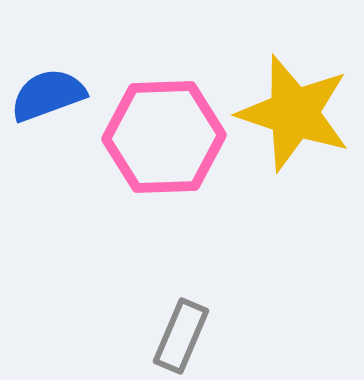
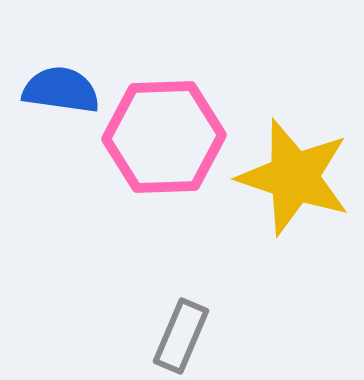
blue semicircle: moved 13 px right, 5 px up; rotated 28 degrees clockwise
yellow star: moved 64 px down
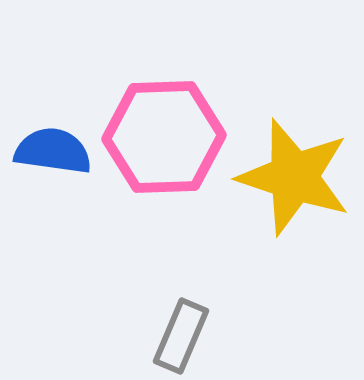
blue semicircle: moved 8 px left, 61 px down
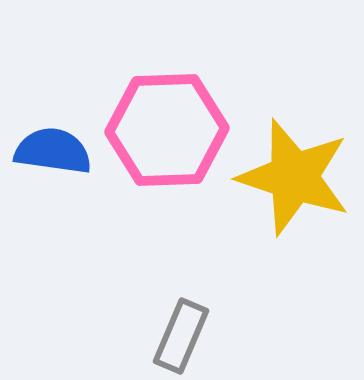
pink hexagon: moved 3 px right, 7 px up
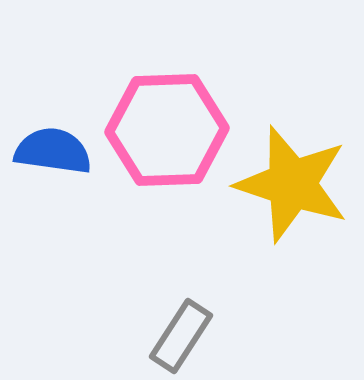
yellow star: moved 2 px left, 7 px down
gray rectangle: rotated 10 degrees clockwise
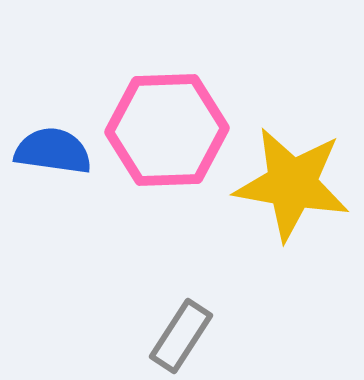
yellow star: rotated 8 degrees counterclockwise
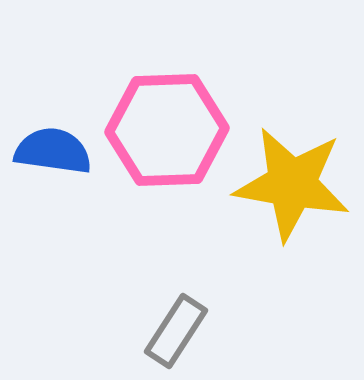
gray rectangle: moved 5 px left, 5 px up
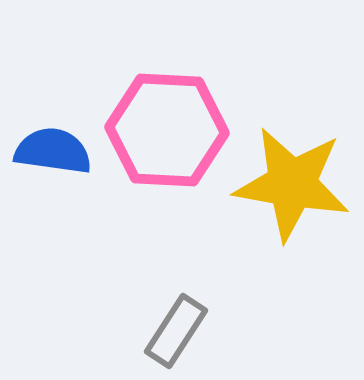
pink hexagon: rotated 5 degrees clockwise
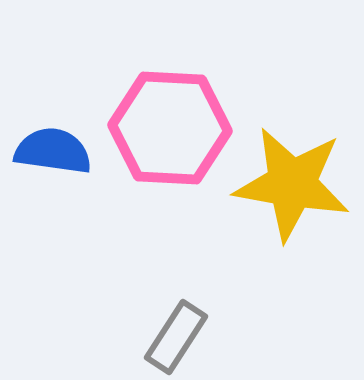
pink hexagon: moved 3 px right, 2 px up
gray rectangle: moved 6 px down
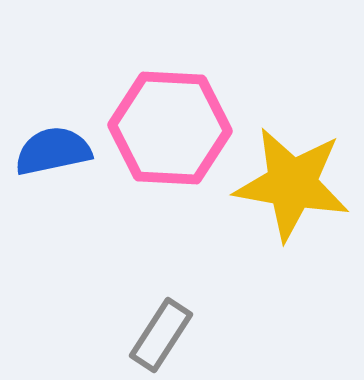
blue semicircle: rotated 20 degrees counterclockwise
gray rectangle: moved 15 px left, 2 px up
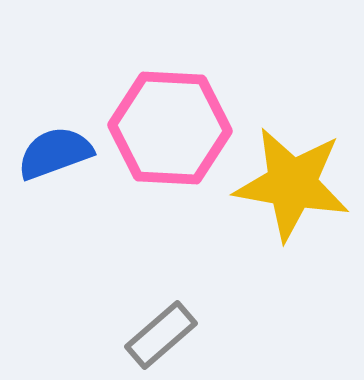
blue semicircle: moved 2 px right, 2 px down; rotated 8 degrees counterclockwise
gray rectangle: rotated 16 degrees clockwise
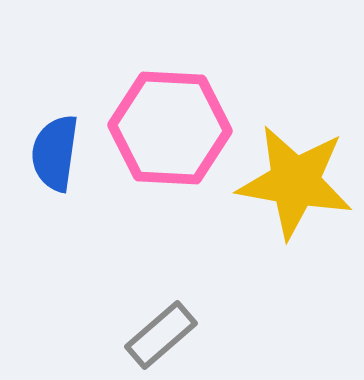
blue semicircle: rotated 62 degrees counterclockwise
yellow star: moved 3 px right, 2 px up
